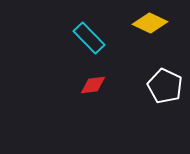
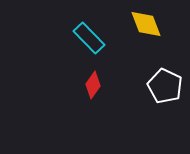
yellow diamond: moved 4 px left, 1 px down; rotated 44 degrees clockwise
red diamond: rotated 48 degrees counterclockwise
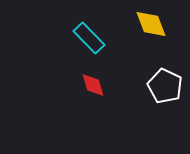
yellow diamond: moved 5 px right
red diamond: rotated 52 degrees counterclockwise
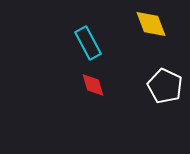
cyan rectangle: moved 1 px left, 5 px down; rotated 16 degrees clockwise
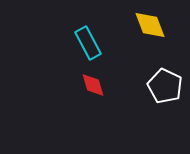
yellow diamond: moved 1 px left, 1 px down
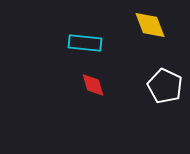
cyan rectangle: moved 3 px left; rotated 56 degrees counterclockwise
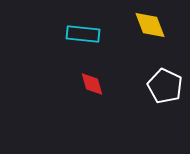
cyan rectangle: moved 2 px left, 9 px up
red diamond: moved 1 px left, 1 px up
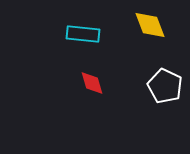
red diamond: moved 1 px up
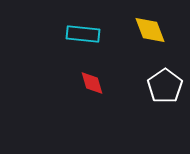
yellow diamond: moved 5 px down
white pentagon: rotated 12 degrees clockwise
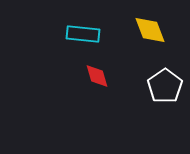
red diamond: moved 5 px right, 7 px up
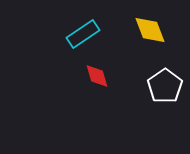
cyan rectangle: rotated 40 degrees counterclockwise
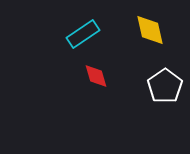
yellow diamond: rotated 8 degrees clockwise
red diamond: moved 1 px left
